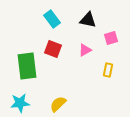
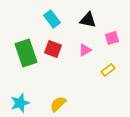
pink square: moved 1 px right
green rectangle: moved 1 px left, 13 px up; rotated 12 degrees counterclockwise
yellow rectangle: rotated 40 degrees clockwise
cyan star: rotated 12 degrees counterclockwise
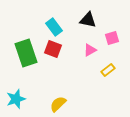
cyan rectangle: moved 2 px right, 8 px down
pink triangle: moved 5 px right
cyan star: moved 4 px left, 4 px up
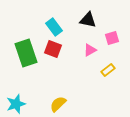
cyan star: moved 5 px down
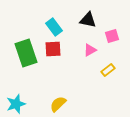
pink square: moved 2 px up
red square: rotated 24 degrees counterclockwise
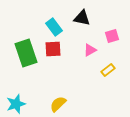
black triangle: moved 6 px left, 2 px up
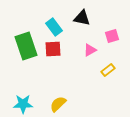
green rectangle: moved 7 px up
cyan star: moved 7 px right; rotated 18 degrees clockwise
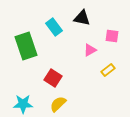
pink square: rotated 24 degrees clockwise
red square: moved 29 px down; rotated 36 degrees clockwise
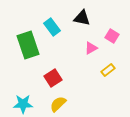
cyan rectangle: moved 2 px left
pink square: rotated 24 degrees clockwise
green rectangle: moved 2 px right, 1 px up
pink triangle: moved 1 px right, 2 px up
red square: rotated 24 degrees clockwise
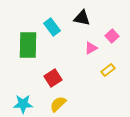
pink square: rotated 16 degrees clockwise
green rectangle: rotated 20 degrees clockwise
